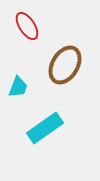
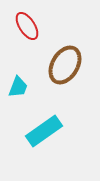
cyan rectangle: moved 1 px left, 3 px down
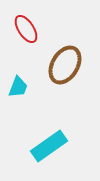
red ellipse: moved 1 px left, 3 px down
cyan rectangle: moved 5 px right, 15 px down
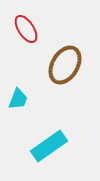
cyan trapezoid: moved 12 px down
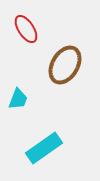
cyan rectangle: moved 5 px left, 2 px down
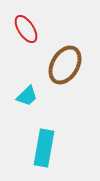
cyan trapezoid: moved 9 px right, 3 px up; rotated 25 degrees clockwise
cyan rectangle: rotated 45 degrees counterclockwise
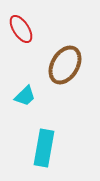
red ellipse: moved 5 px left
cyan trapezoid: moved 2 px left
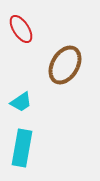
cyan trapezoid: moved 4 px left, 6 px down; rotated 10 degrees clockwise
cyan rectangle: moved 22 px left
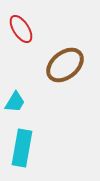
brown ellipse: rotated 21 degrees clockwise
cyan trapezoid: moved 6 px left; rotated 25 degrees counterclockwise
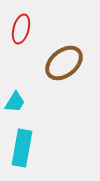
red ellipse: rotated 48 degrees clockwise
brown ellipse: moved 1 px left, 2 px up
